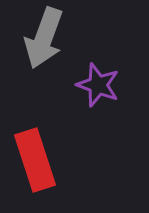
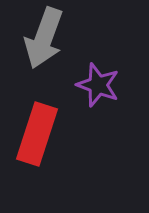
red rectangle: moved 2 px right, 26 px up; rotated 36 degrees clockwise
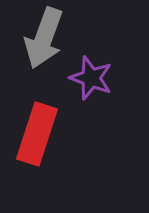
purple star: moved 7 px left, 7 px up
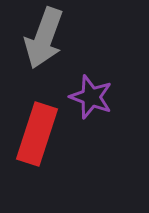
purple star: moved 19 px down
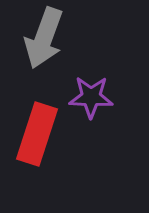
purple star: rotated 18 degrees counterclockwise
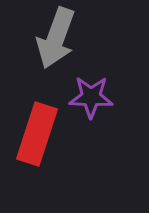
gray arrow: moved 12 px right
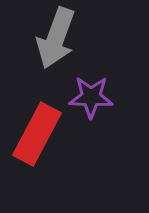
red rectangle: rotated 10 degrees clockwise
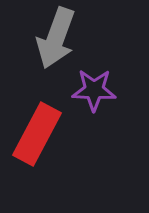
purple star: moved 3 px right, 7 px up
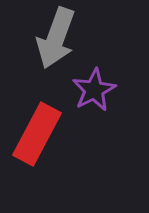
purple star: rotated 30 degrees counterclockwise
